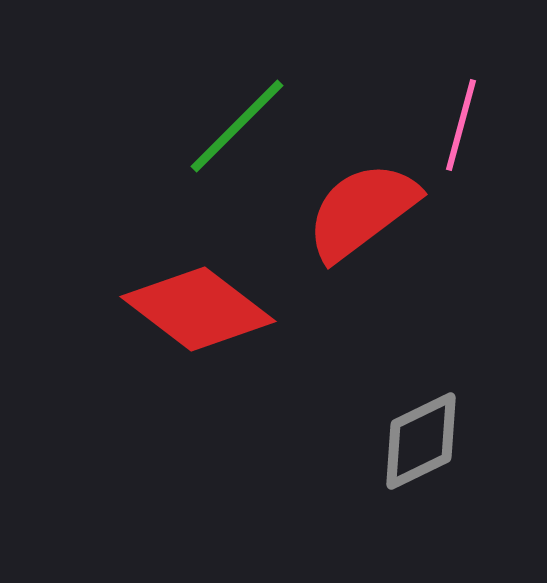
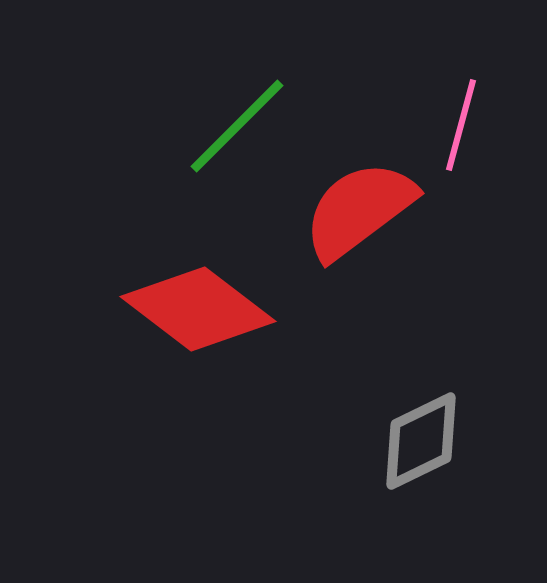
red semicircle: moved 3 px left, 1 px up
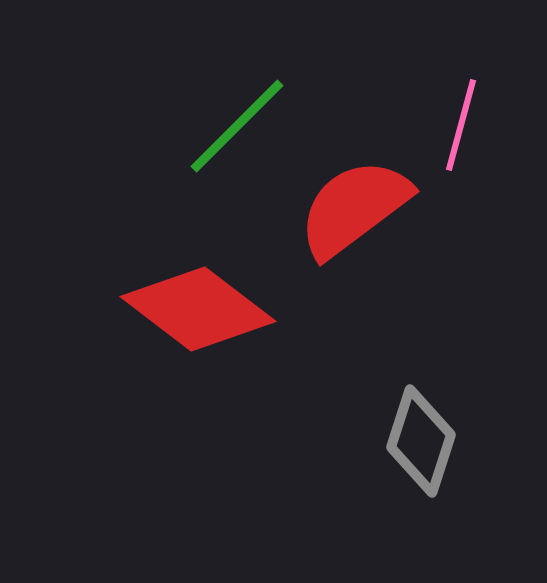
red semicircle: moved 5 px left, 2 px up
gray diamond: rotated 46 degrees counterclockwise
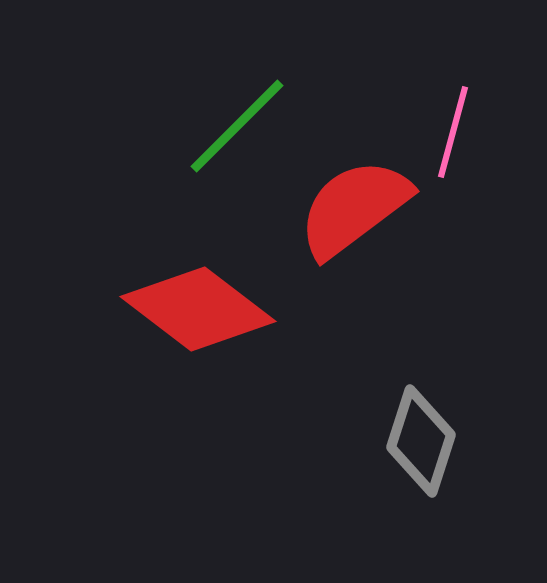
pink line: moved 8 px left, 7 px down
